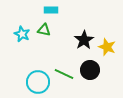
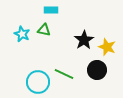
black circle: moved 7 px right
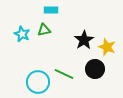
green triangle: rotated 24 degrees counterclockwise
black circle: moved 2 px left, 1 px up
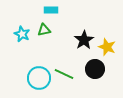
cyan circle: moved 1 px right, 4 px up
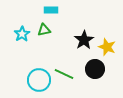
cyan star: rotated 14 degrees clockwise
cyan circle: moved 2 px down
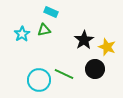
cyan rectangle: moved 2 px down; rotated 24 degrees clockwise
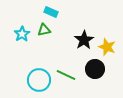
green line: moved 2 px right, 1 px down
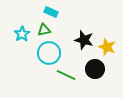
black star: rotated 24 degrees counterclockwise
cyan circle: moved 10 px right, 27 px up
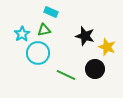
black star: moved 1 px right, 4 px up
cyan circle: moved 11 px left
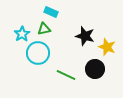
green triangle: moved 1 px up
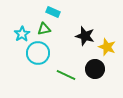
cyan rectangle: moved 2 px right
